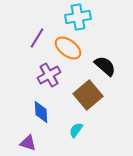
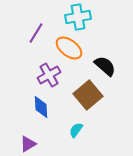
purple line: moved 1 px left, 5 px up
orange ellipse: moved 1 px right
blue diamond: moved 5 px up
purple triangle: moved 1 px down; rotated 48 degrees counterclockwise
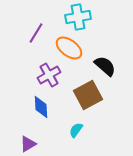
brown square: rotated 12 degrees clockwise
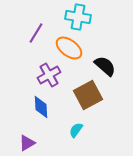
cyan cross: rotated 20 degrees clockwise
purple triangle: moved 1 px left, 1 px up
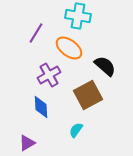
cyan cross: moved 1 px up
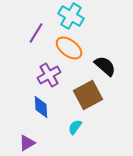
cyan cross: moved 7 px left; rotated 20 degrees clockwise
cyan semicircle: moved 1 px left, 3 px up
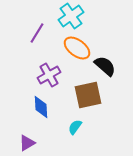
cyan cross: rotated 25 degrees clockwise
purple line: moved 1 px right
orange ellipse: moved 8 px right
brown square: rotated 16 degrees clockwise
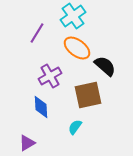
cyan cross: moved 2 px right
purple cross: moved 1 px right, 1 px down
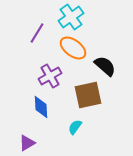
cyan cross: moved 2 px left, 1 px down
orange ellipse: moved 4 px left
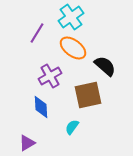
cyan semicircle: moved 3 px left
